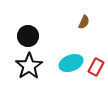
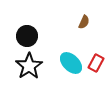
black circle: moved 1 px left
cyan ellipse: rotated 65 degrees clockwise
red rectangle: moved 4 px up
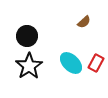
brown semicircle: rotated 24 degrees clockwise
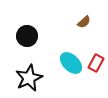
black star: moved 12 px down; rotated 8 degrees clockwise
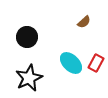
black circle: moved 1 px down
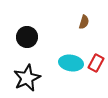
brown semicircle: rotated 32 degrees counterclockwise
cyan ellipse: rotated 35 degrees counterclockwise
black star: moved 2 px left
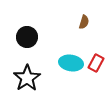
black star: rotated 8 degrees counterclockwise
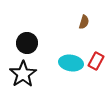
black circle: moved 6 px down
red rectangle: moved 2 px up
black star: moved 4 px left, 4 px up
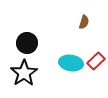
red rectangle: rotated 18 degrees clockwise
black star: moved 1 px right, 1 px up
